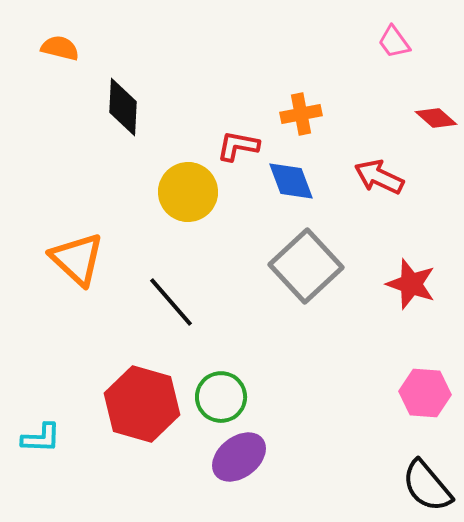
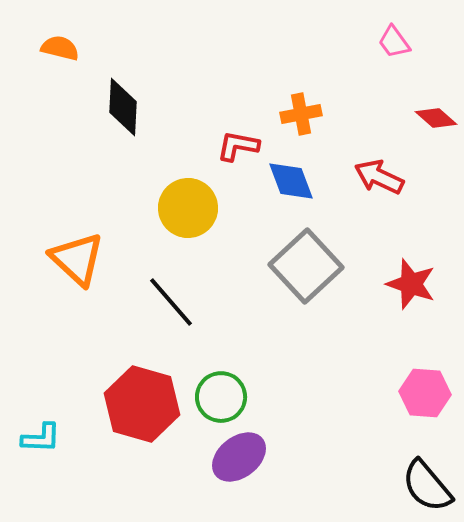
yellow circle: moved 16 px down
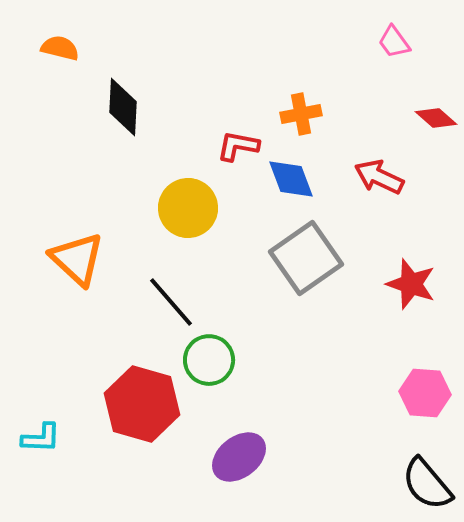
blue diamond: moved 2 px up
gray square: moved 8 px up; rotated 8 degrees clockwise
green circle: moved 12 px left, 37 px up
black semicircle: moved 2 px up
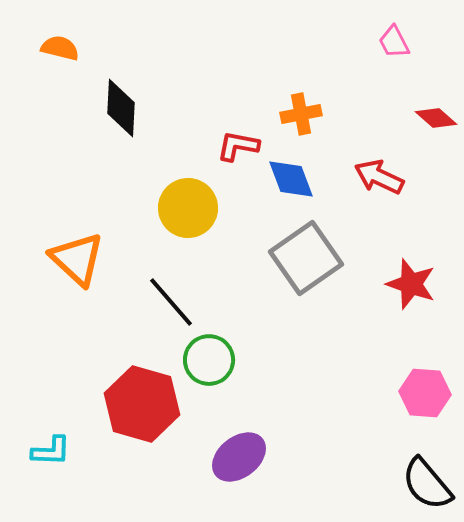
pink trapezoid: rotated 9 degrees clockwise
black diamond: moved 2 px left, 1 px down
cyan L-shape: moved 10 px right, 13 px down
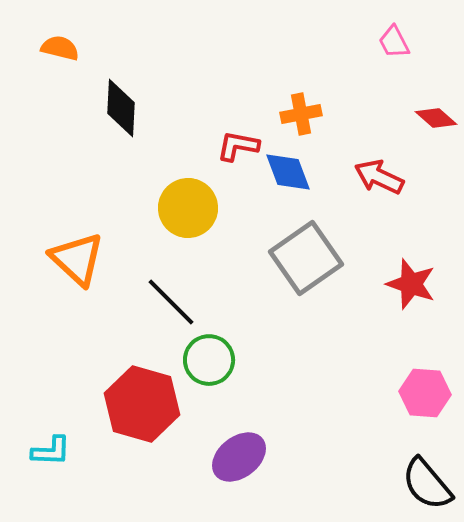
blue diamond: moved 3 px left, 7 px up
black line: rotated 4 degrees counterclockwise
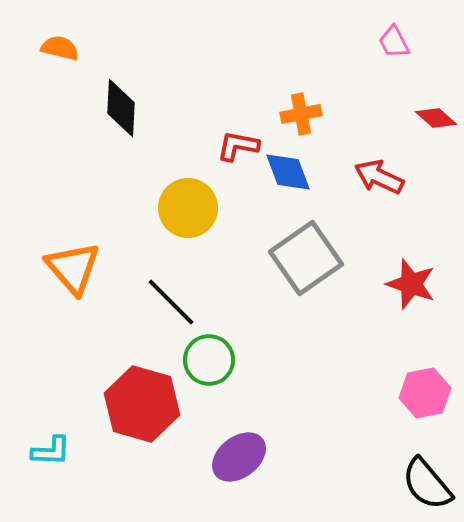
orange triangle: moved 4 px left, 9 px down; rotated 6 degrees clockwise
pink hexagon: rotated 15 degrees counterclockwise
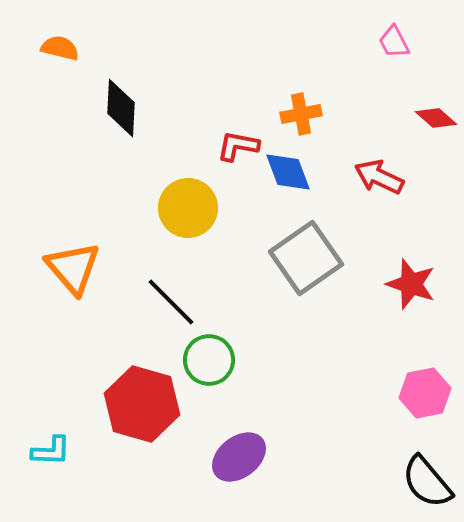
black semicircle: moved 2 px up
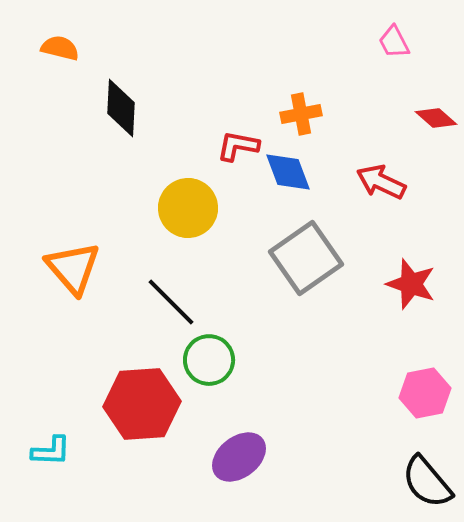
red arrow: moved 2 px right, 5 px down
red hexagon: rotated 20 degrees counterclockwise
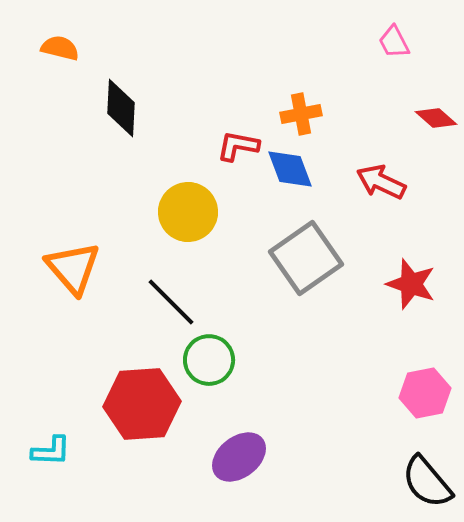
blue diamond: moved 2 px right, 3 px up
yellow circle: moved 4 px down
